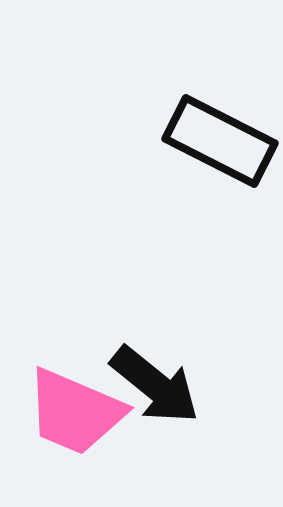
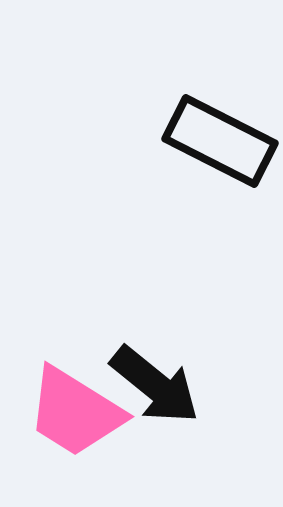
pink trapezoid: rotated 9 degrees clockwise
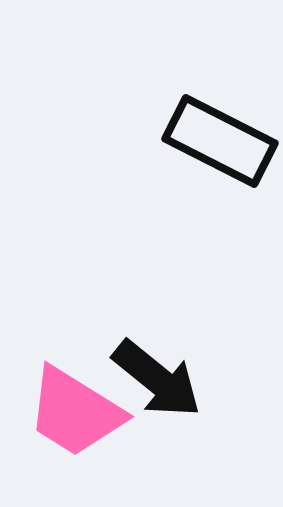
black arrow: moved 2 px right, 6 px up
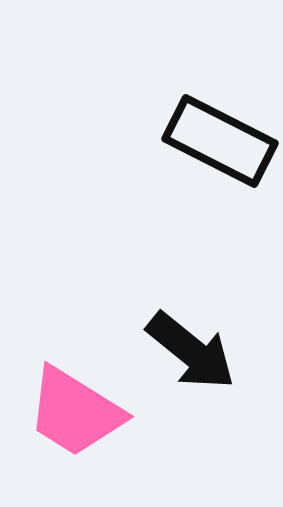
black arrow: moved 34 px right, 28 px up
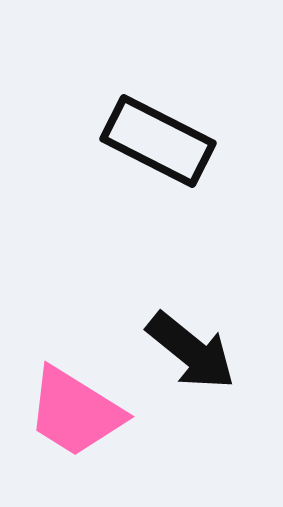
black rectangle: moved 62 px left
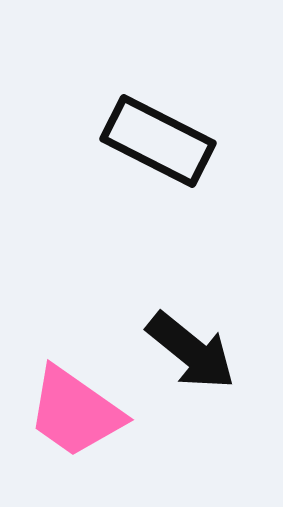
pink trapezoid: rotated 3 degrees clockwise
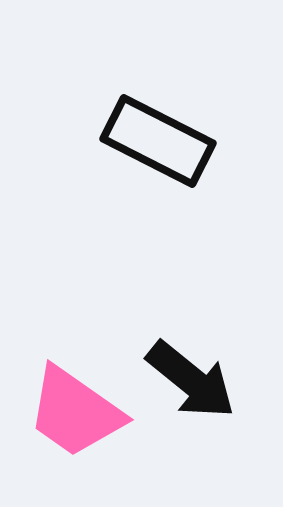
black arrow: moved 29 px down
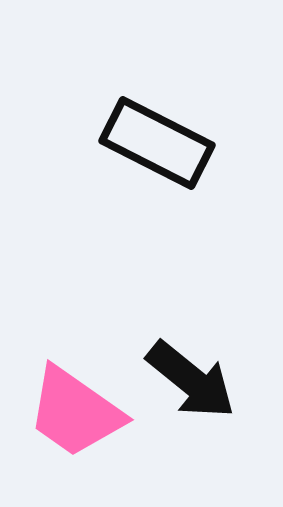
black rectangle: moved 1 px left, 2 px down
